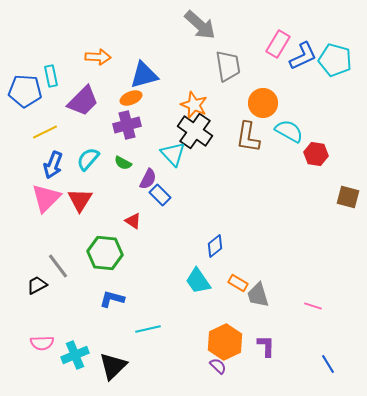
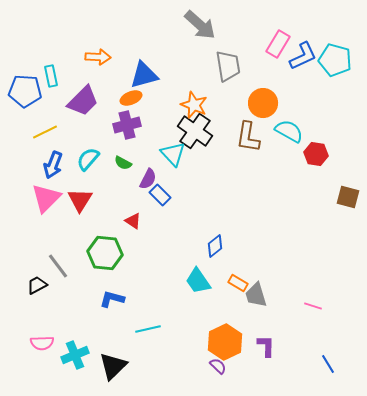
gray trapezoid at (258, 295): moved 2 px left
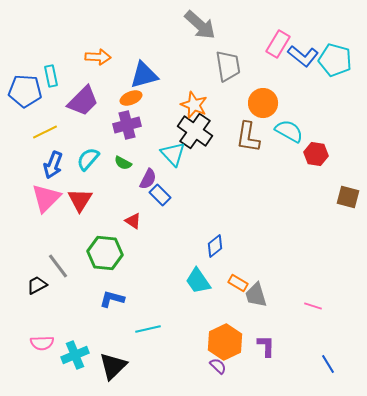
blue L-shape at (303, 56): rotated 64 degrees clockwise
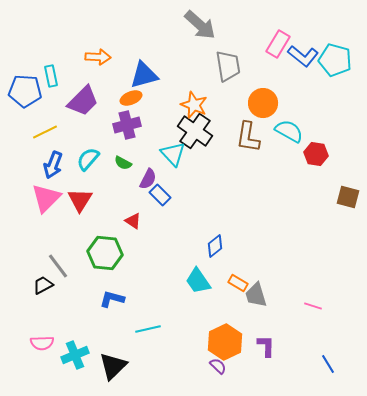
black trapezoid at (37, 285): moved 6 px right
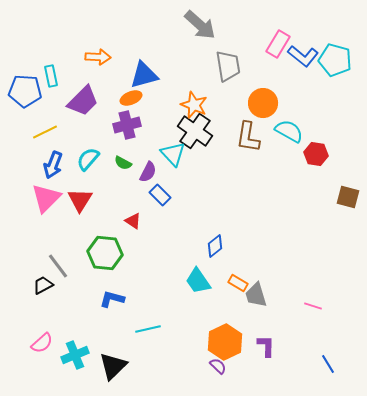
purple semicircle at (148, 179): moved 7 px up
pink semicircle at (42, 343): rotated 40 degrees counterclockwise
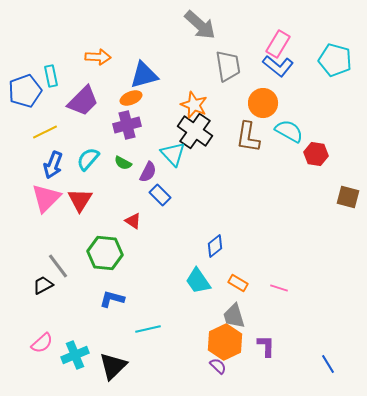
blue L-shape at (303, 56): moved 25 px left, 10 px down
blue pentagon at (25, 91): rotated 24 degrees counterclockwise
gray trapezoid at (256, 295): moved 22 px left, 21 px down
pink line at (313, 306): moved 34 px left, 18 px up
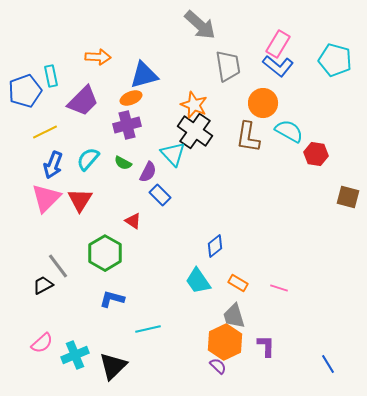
green hexagon at (105, 253): rotated 24 degrees clockwise
